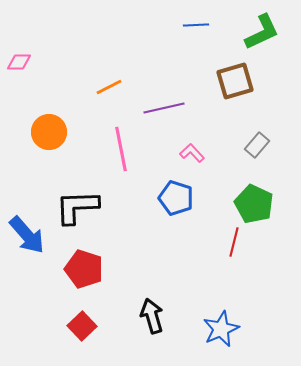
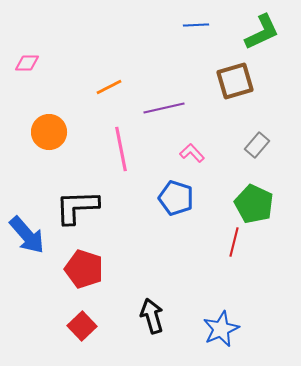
pink diamond: moved 8 px right, 1 px down
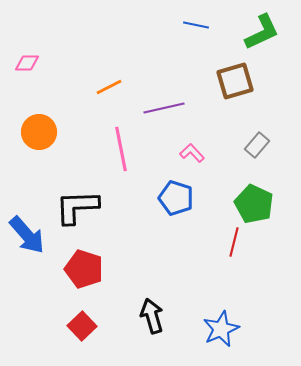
blue line: rotated 15 degrees clockwise
orange circle: moved 10 px left
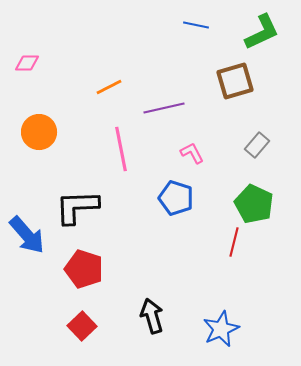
pink L-shape: rotated 15 degrees clockwise
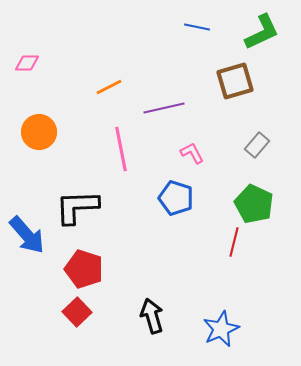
blue line: moved 1 px right, 2 px down
red square: moved 5 px left, 14 px up
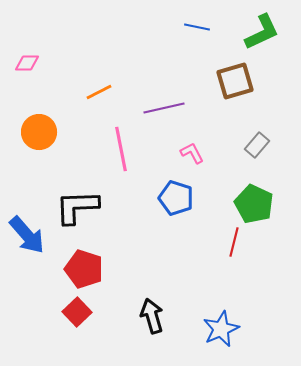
orange line: moved 10 px left, 5 px down
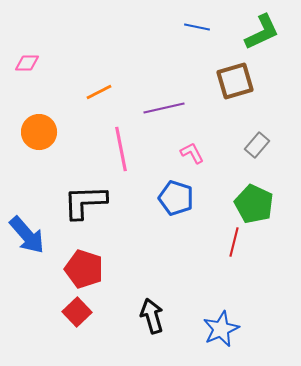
black L-shape: moved 8 px right, 5 px up
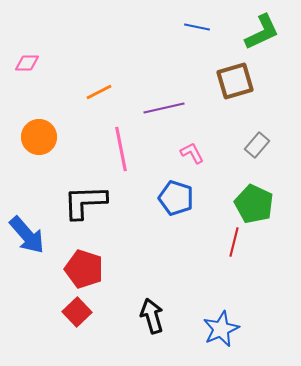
orange circle: moved 5 px down
